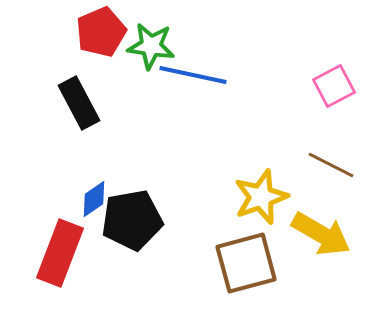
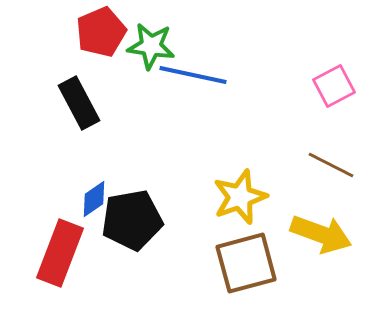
yellow star: moved 21 px left
yellow arrow: rotated 10 degrees counterclockwise
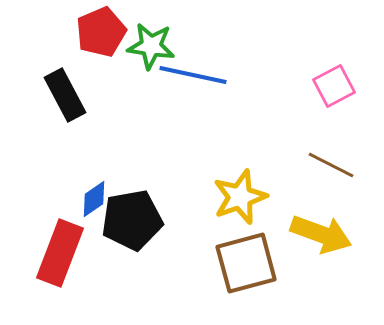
black rectangle: moved 14 px left, 8 px up
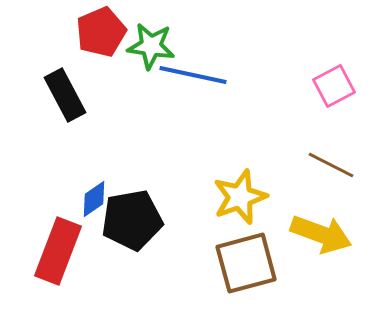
red rectangle: moved 2 px left, 2 px up
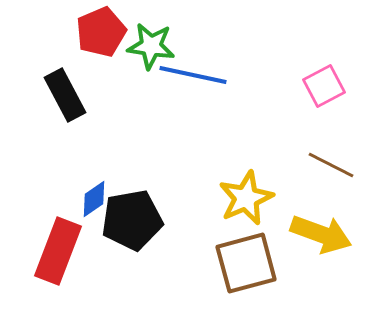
pink square: moved 10 px left
yellow star: moved 6 px right, 1 px down; rotated 4 degrees counterclockwise
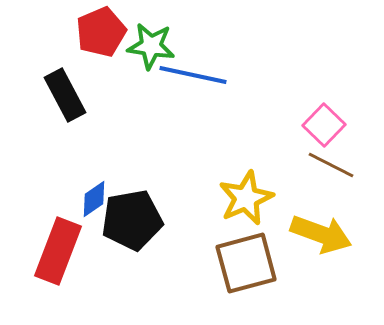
pink square: moved 39 px down; rotated 18 degrees counterclockwise
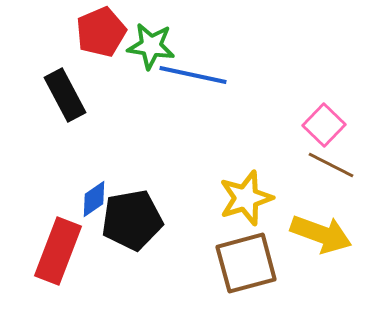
yellow star: rotated 6 degrees clockwise
